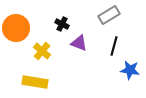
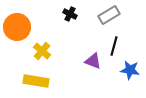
black cross: moved 8 px right, 10 px up
orange circle: moved 1 px right, 1 px up
purple triangle: moved 14 px right, 18 px down
yellow rectangle: moved 1 px right, 1 px up
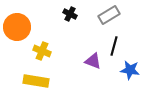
yellow cross: rotated 18 degrees counterclockwise
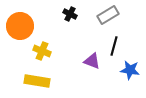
gray rectangle: moved 1 px left
orange circle: moved 3 px right, 1 px up
purple triangle: moved 1 px left
yellow rectangle: moved 1 px right
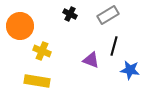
purple triangle: moved 1 px left, 1 px up
